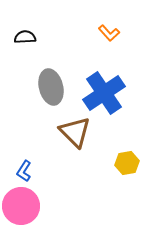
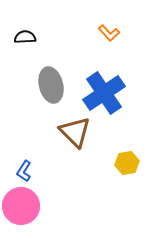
gray ellipse: moved 2 px up
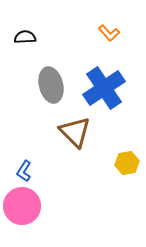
blue cross: moved 5 px up
pink circle: moved 1 px right
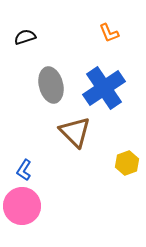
orange L-shape: rotated 20 degrees clockwise
black semicircle: rotated 15 degrees counterclockwise
yellow hexagon: rotated 10 degrees counterclockwise
blue L-shape: moved 1 px up
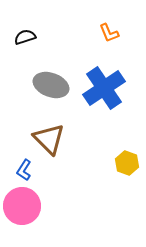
gray ellipse: rotated 56 degrees counterclockwise
brown triangle: moved 26 px left, 7 px down
yellow hexagon: rotated 20 degrees counterclockwise
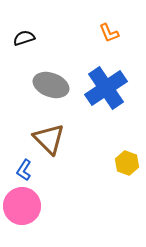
black semicircle: moved 1 px left, 1 px down
blue cross: moved 2 px right
